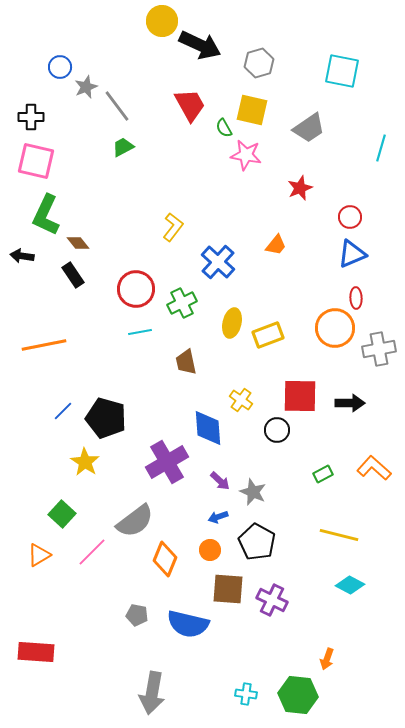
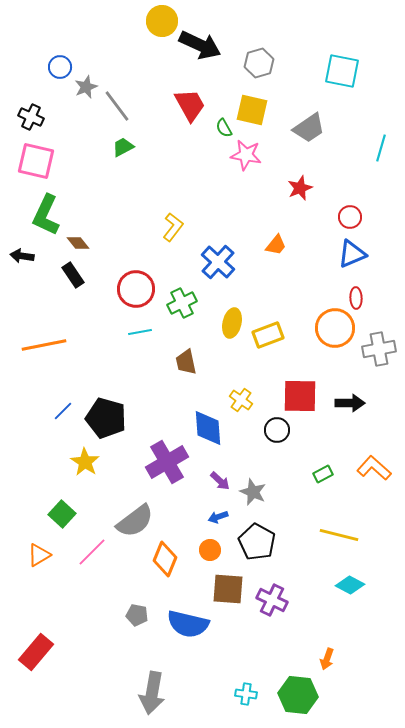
black cross at (31, 117): rotated 25 degrees clockwise
red rectangle at (36, 652): rotated 54 degrees counterclockwise
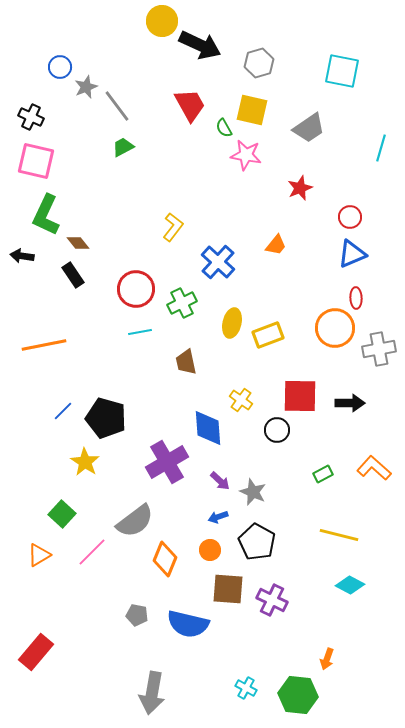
cyan cross at (246, 694): moved 6 px up; rotated 20 degrees clockwise
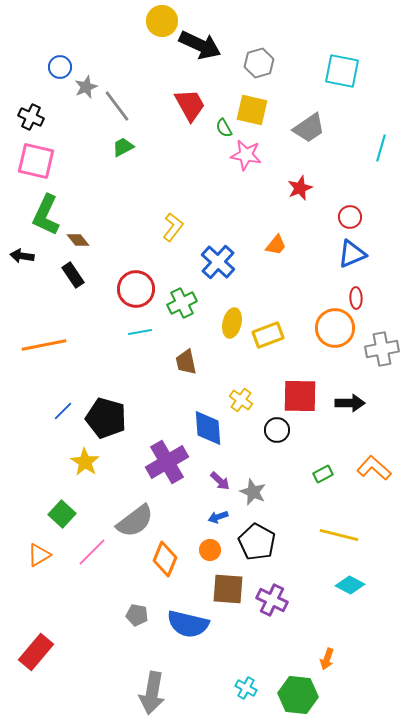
brown diamond at (78, 243): moved 3 px up
gray cross at (379, 349): moved 3 px right
